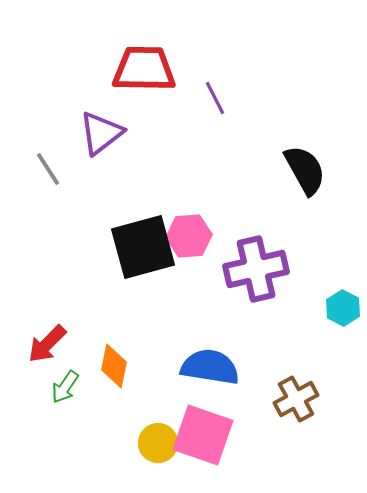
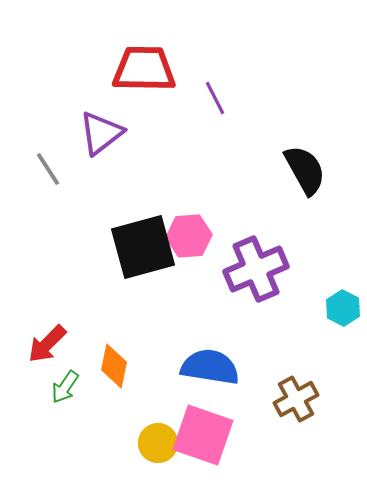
purple cross: rotated 10 degrees counterclockwise
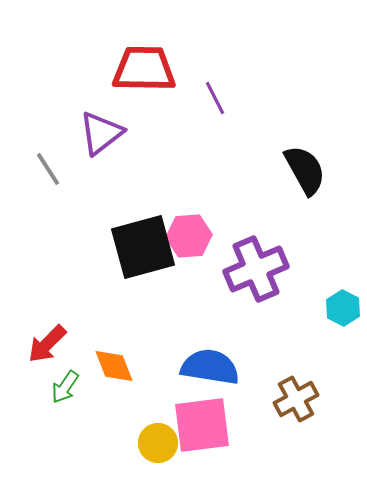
orange diamond: rotated 33 degrees counterclockwise
pink square: moved 1 px left, 10 px up; rotated 26 degrees counterclockwise
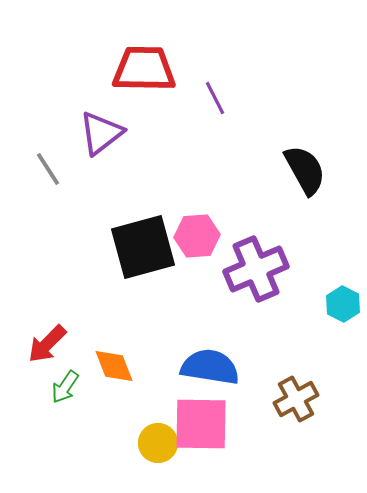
pink hexagon: moved 8 px right
cyan hexagon: moved 4 px up
pink square: moved 1 px left, 1 px up; rotated 8 degrees clockwise
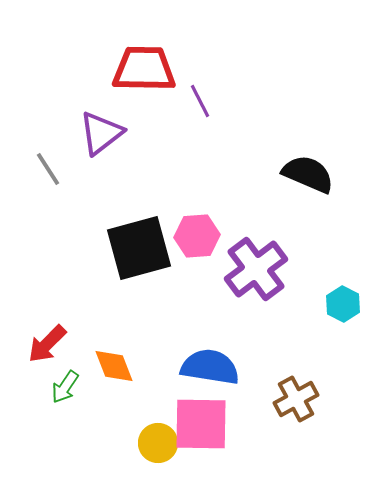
purple line: moved 15 px left, 3 px down
black semicircle: moved 3 px right, 4 px down; rotated 38 degrees counterclockwise
black square: moved 4 px left, 1 px down
purple cross: rotated 14 degrees counterclockwise
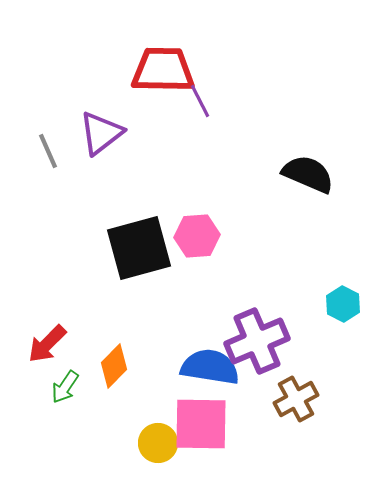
red trapezoid: moved 19 px right, 1 px down
gray line: moved 18 px up; rotated 9 degrees clockwise
purple cross: moved 1 px right, 72 px down; rotated 14 degrees clockwise
orange diamond: rotated 66 degrees clockwise
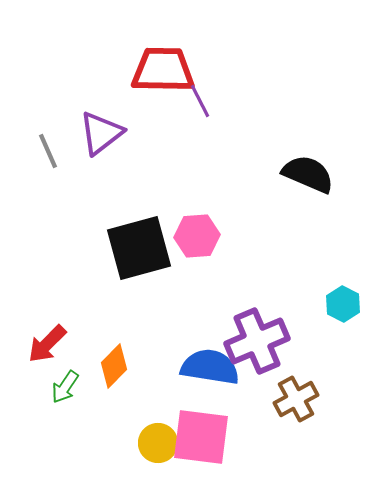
pink square: moved 13 px down; rotated 6 degrees clockwise
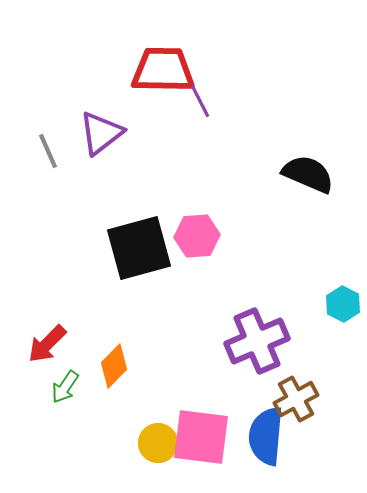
blue semicircle: moved 56 px right, 69 px down; rotated 94 degrees counterclockwise
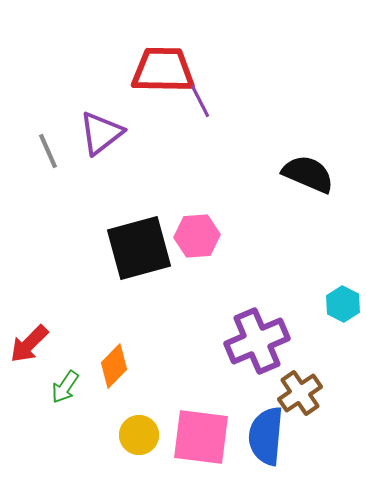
red arrow: moved 18 px left
brown cross: moved 4 px right, 6 px up; rotated 6 degrees counterclockwise
yellow circle: moved 19 px left, 8 px up
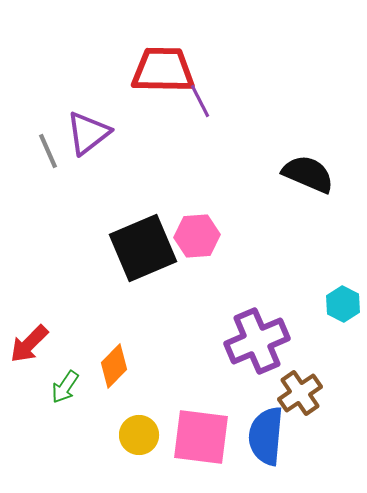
purple triangle: moved 13 px left
black square: moved 4 px right; rotated 8 degrees counterclockwise
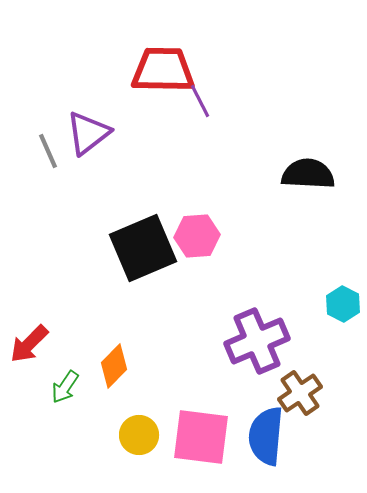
black semicircle: rotated 20 degrees counterclockwise
